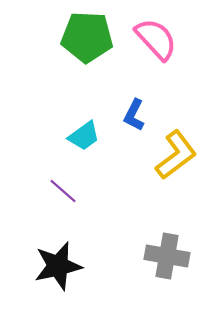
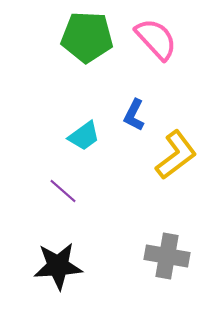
black star: rotated 9 degrees clockwise
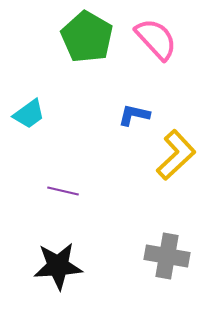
green pentagon: rotated 27 degrees clockwise
blue L-shape: rotated 76 degrees clockwise
cyan trapezoid: moved 55 px left, 22 px up
yellow L-shape: rotated 6 degrees counterclockwise
purple line: rotated 28 degrees counterclockwise
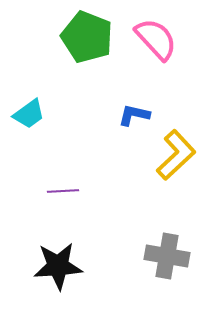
green pentagon: rotated 9 degrees counterclockwise
purple line: rotated 16 degrees counterclockwise
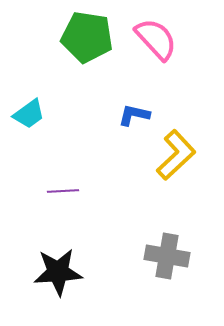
green pentagon: rotated 12 degrees counterclockwise
black star: moved 6 px down
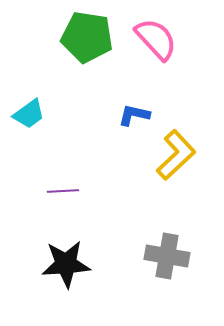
black star: moved 8 px right, 8 px up
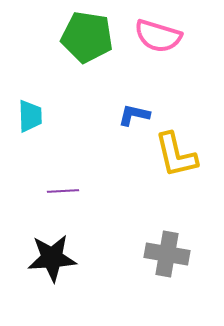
pink semicircle: moved 2 px right, 3 px up; rotated 150 degrees clockwise
cyan trapezoid: moved 1 px right, 2 px down; rotated 56 degrees counterclockwise
yellow L-shape: rotated 120 degrees clockwise
gray cross: moved 2 px up
black star: moved 14 px left, 6 px up
